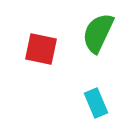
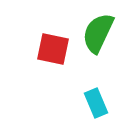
red square: moved 12 px right
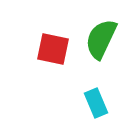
green semicircle: moved 3 px right, 6 px down
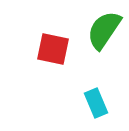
green semicircle: moved 3 px right, 9 px up; rotated 9 degrees clockwise
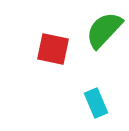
green semicircle: rotated 9 degrees clockwise
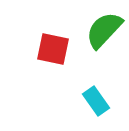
cyan rectangle: moved 2 px up; rotated 12 degrees counterclockwise
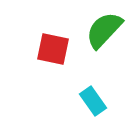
cyan rectangle: moved 3 px left
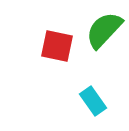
red square: moved 4 px right, 3 px up
